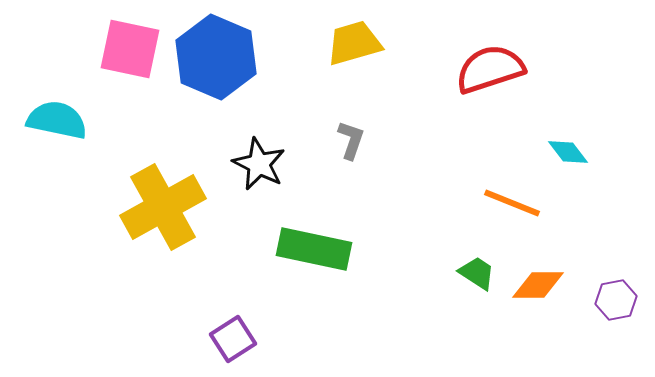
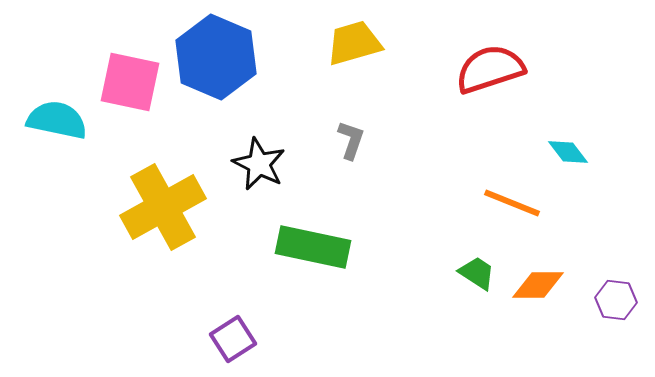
pink square: moved 33 px down
green rectangle: moved 1 px left, 2 px up
purple hexagon: rotated 18 degrees clockwise
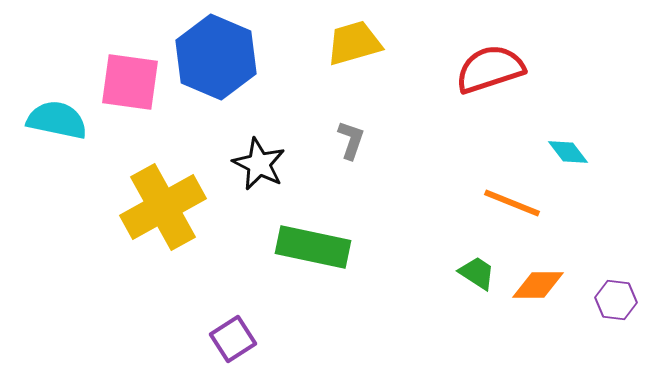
pink square: rotated 4 degrees counterclockwise
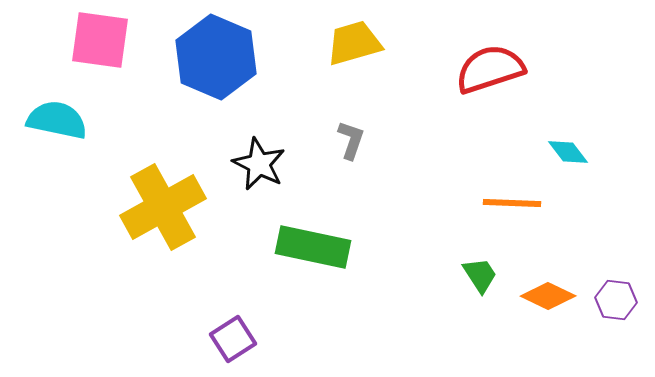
pink square: moved 30 px left, 42 px up
orange line: rotated 20 degrees counterclockwise
green trapezoid: moved 3 px right, 2 px down; rotated 24 degrees clockwise
orange diamond: moved 10 px right, 11 px down; rotated 26 degrees clockwise
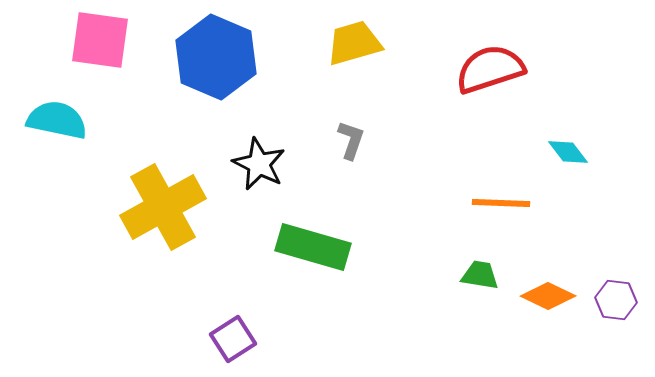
orange line: moved 11 px left
green rectangle: rotated 4 degrees clockwise
green trapezoid: rotated 48 degrees counterclockwise
